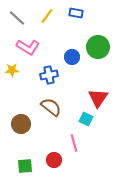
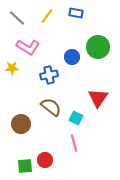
yellow star: moved 2 px up
cyan square: moved 10 px left, 1 px up
red circle: moved 9 px left
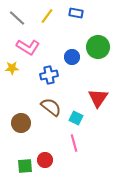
brown circle: moved 1 px up
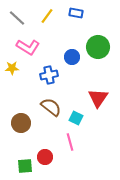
pink line: moved 4 px left, 1 px up
red circle: moved 3 px up
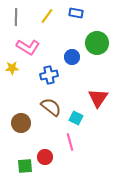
gray line: moved 1 px left, 1 px up; rotated 48 degrees clockwise
green circle: moved 1 px left, 4 px up
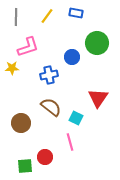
pink L-shape: rotated 50 degrees counterclockwise
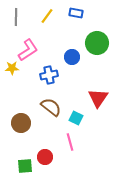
pink L-shape: moved 3 px down; rotated 15 degrees counterclockwise
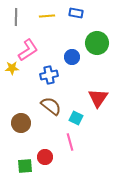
yellow line: rotated 49 degrees clockwise
brown semicircle: moved 1 px up
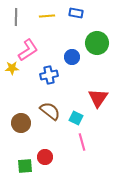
brown semicircle: moved 1 px left, 5 px down
pink line: moved 12 px right
